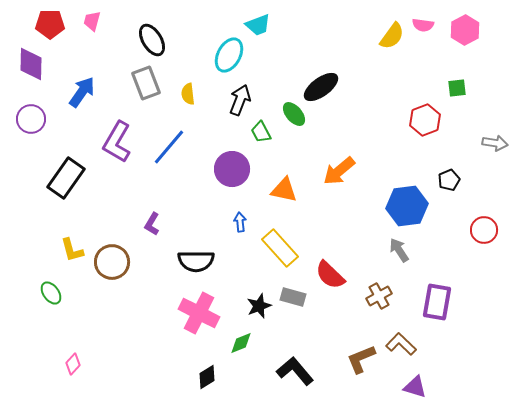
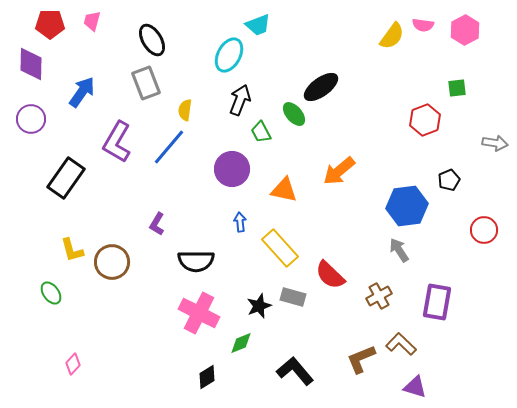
yellow semicircle at (188, 94): moved 3 px left, 16 px down; rotated 15 degrees clockwise
purple L-shape at (152, 224): moved 5 px right
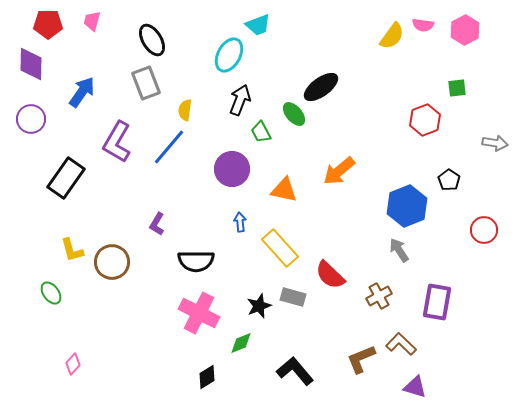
red pentagon at (50, 24): moved 2 px left
black pentagon at (449, 180): rotated 15 degrees counterclockwise
blue hexagon at (407, 206): rotated 15 degrees counterclockwise
